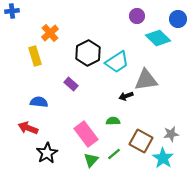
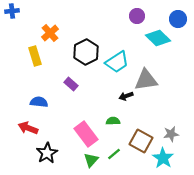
black hexagon: moved 2 px left, 1 px up
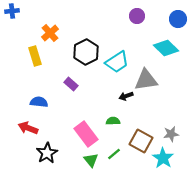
cyan diamond: moved 8 px right, 10 px down
green triangle: rotated 21 degrees counterclockwise
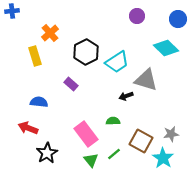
gray triangle: rotated 25 degrees clockwise
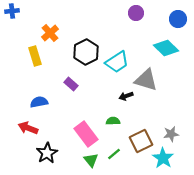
purple circle: moved 1 px left, 3 px up
blue semicircle: rotated 18 degrees counterclockwise
brown square: rotated 35 degrees clockwise
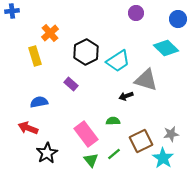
cyan trapezoid: moved 1 px right, 1 px up
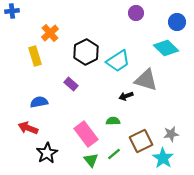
blue circle: moved 1 px left, 3 px down
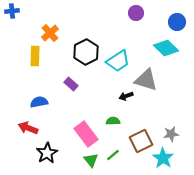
yellow rectangle: rotated 18 degrees clockwise
green line: moved 1 px left, 1 px down
